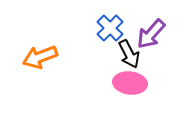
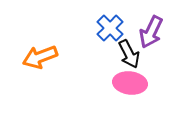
purple arrow: moved 2 px up; rotated 16 degrees counterclockwise
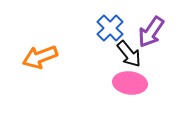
purple arrow: rotated 8 degrees clockwise
black arrow: rotated 12 degrees counterclockwise
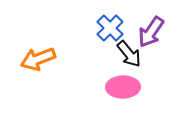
orange arrow: moved 2 px left, 2 px down
pink ellipse: moved 7 px left, 4 px down; rotated 8 degrees counterclockwise
